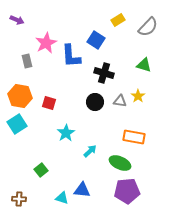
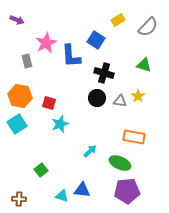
black circle: moved 2 px right, 4 px up
cyan star: moved 6 px left, 9 px up; rotated 12 degrees clockwise
cyan triangle: moved 2 px up
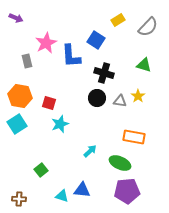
purple arrow: moved 1 px left, 2 px up
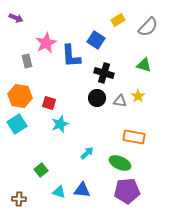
cyan arrow: moved 3 px left, 2 px down
cyan triangle: moved 3 px left, 4 px up
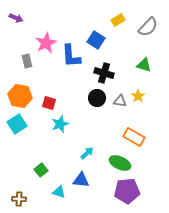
orange rectangle: rotated 20 degrees clockwise
blue triangle: moved 1 px left, 10 px up
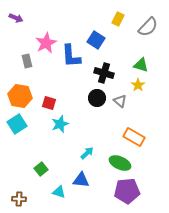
yellow rectangle: moved 1 px up; rotated 32 degrees counterclockwise
green triangle: moved 3 px left
yellow star: moved 11 px up
gray triangle: rotated 32 degrees clockwise
green square: moved 1 px up
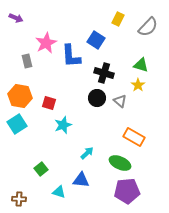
cyan star: moved 3 px right, 1 px down
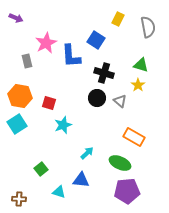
gray semicircle: rotated 55 degrees counterclockwise
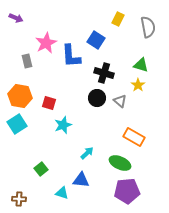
cyan triangle: moved 3 px right, 1 px down
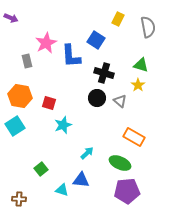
purple arrow: moved 5 px left
cyan square: moved 2 px left, 2 px down
cyan triangle: moved 3 px up
